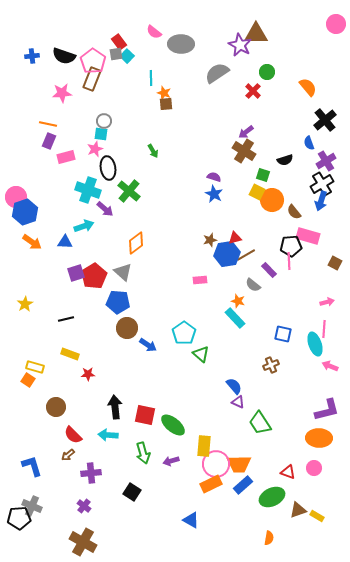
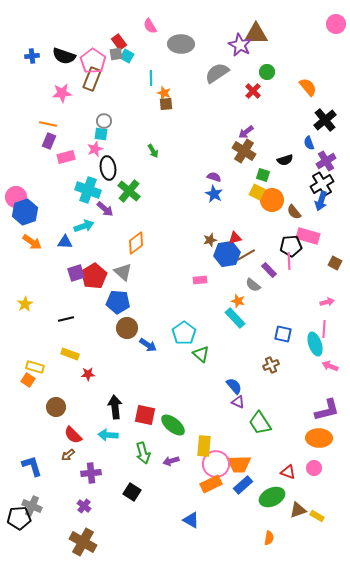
pink semicircle at (154, 32): moved 4 px left, 6 px up; rotated 21 degrees clockwise
cyan square at (127, 56): rotated 16 degrees counterclockwise
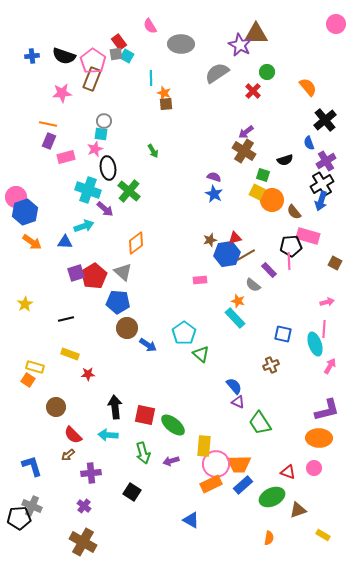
pink arrow at (330, 366): rotated 98 degrees clockwise
yellow rectangle at (317, 516): moved 6 px right, 19 px down
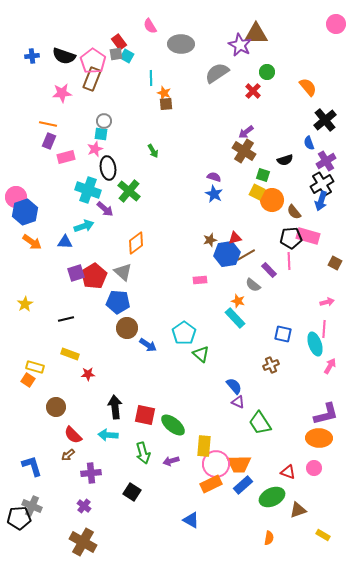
black pentagon at (291, 246): moved 8 px up
purple L-shape at (327, 410): moved 1 px left, 4 px down
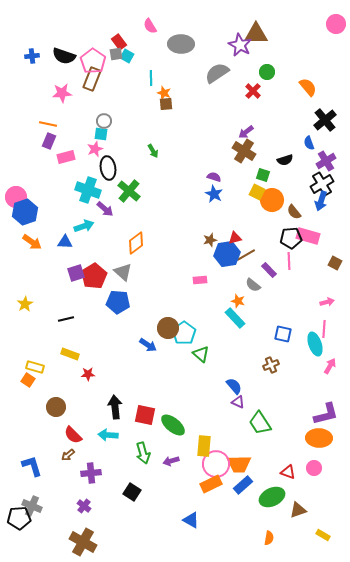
brown circle at (127, 328): moved 41 px right
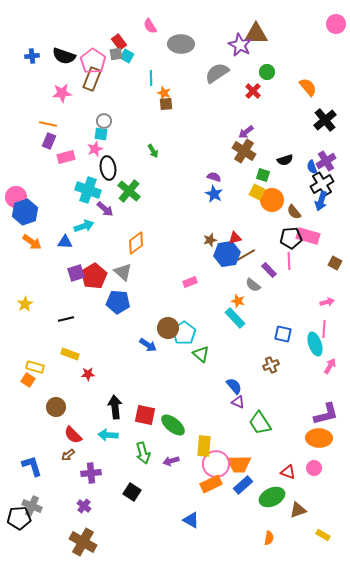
blue semicircle at (309, 143): moved 3 px right, 24 px down
pink rectangle at (200, 280): moved 10 px left, 2 px down; rotated 16 degrees counterclockwise
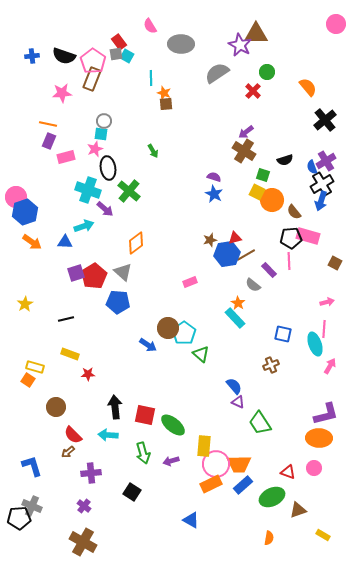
orange star at (238, 301): moved 2 px down; rotated 16 degrees clockwise
brown arrow at (68, 455): moved 3 px up
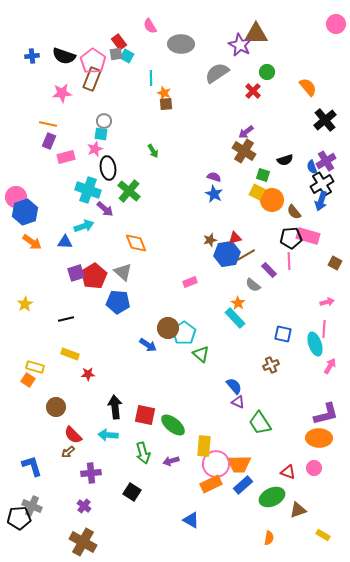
orange diamond at (136, 243): rotated 75 degrees counterclockwise
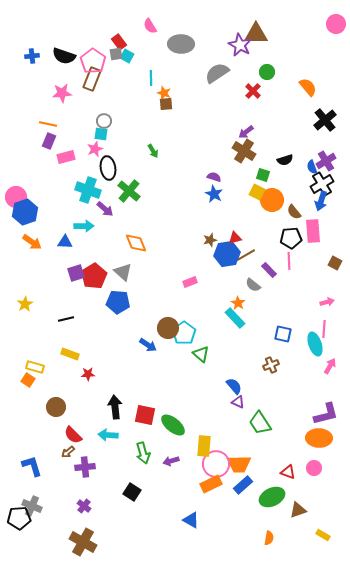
cyan arrow at (84, 226): rotated 18 degrees clockwise
pink rectangle at (308, 236): moved 5 px right, 5 px up; rotated 70 degrees clockwise
purple cross at (91, 473): moved 6 px left, 6 px up
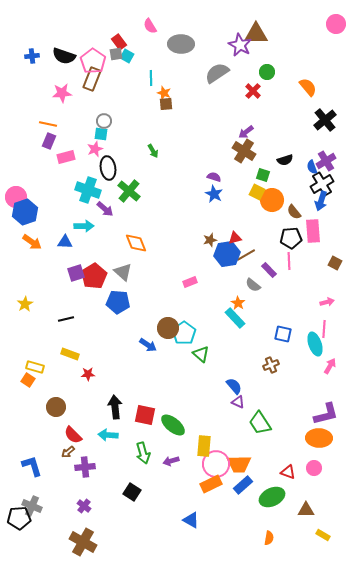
brown triangle at (298, 510): moved 8 px right; rotated 18 degrees clockwise
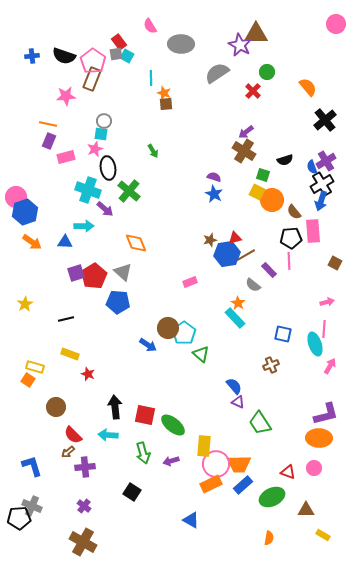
pink star at (62, 93): moved 4 px right, 3 px down
red star at (88, 374): rotated 24 degrees clockwise
